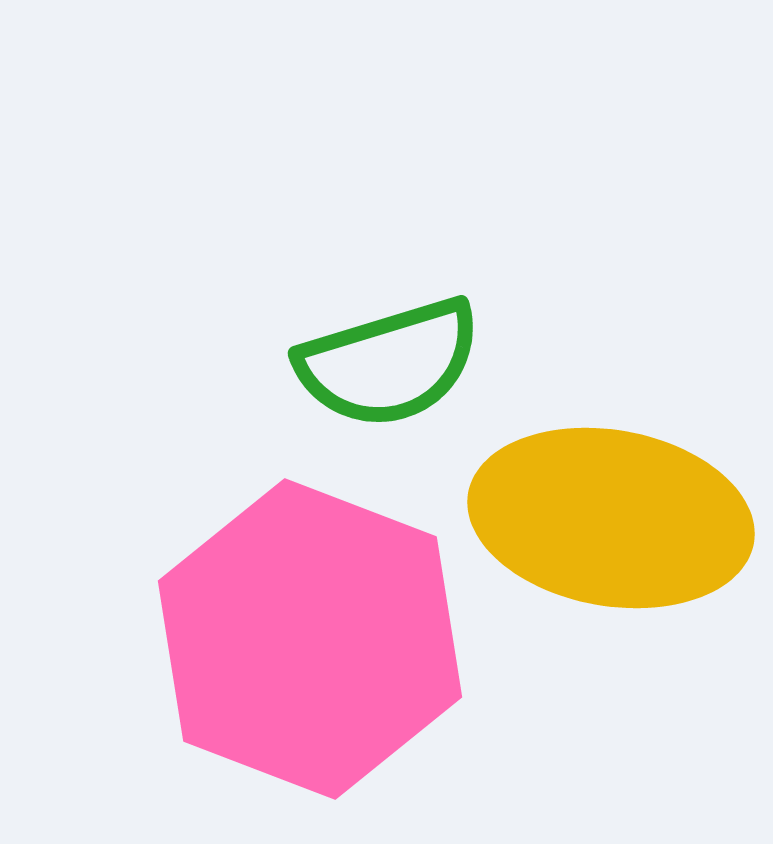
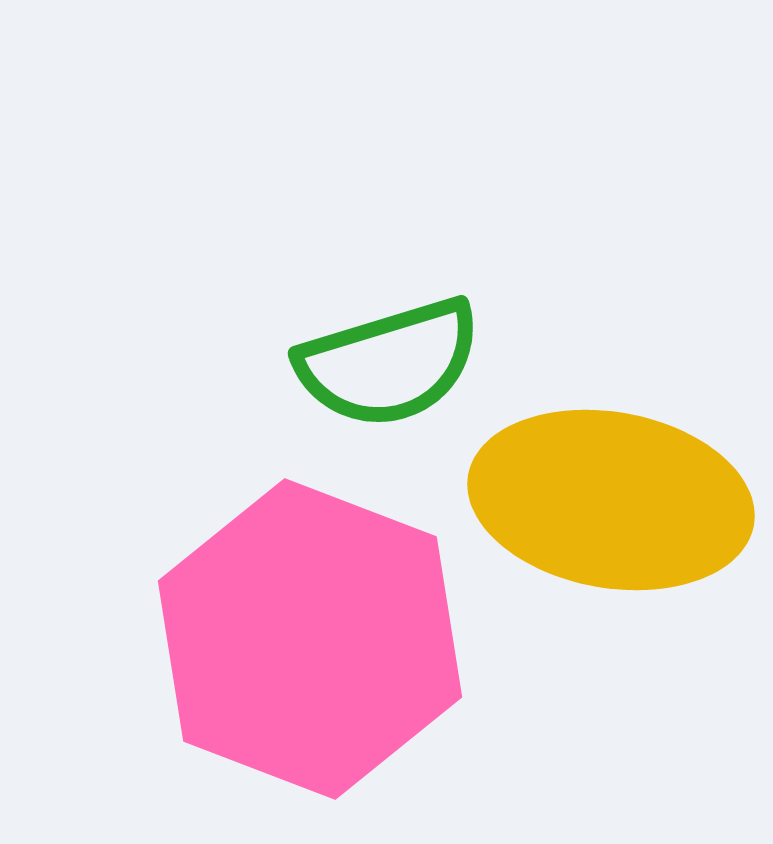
yellow ellipse: moved 18 px up
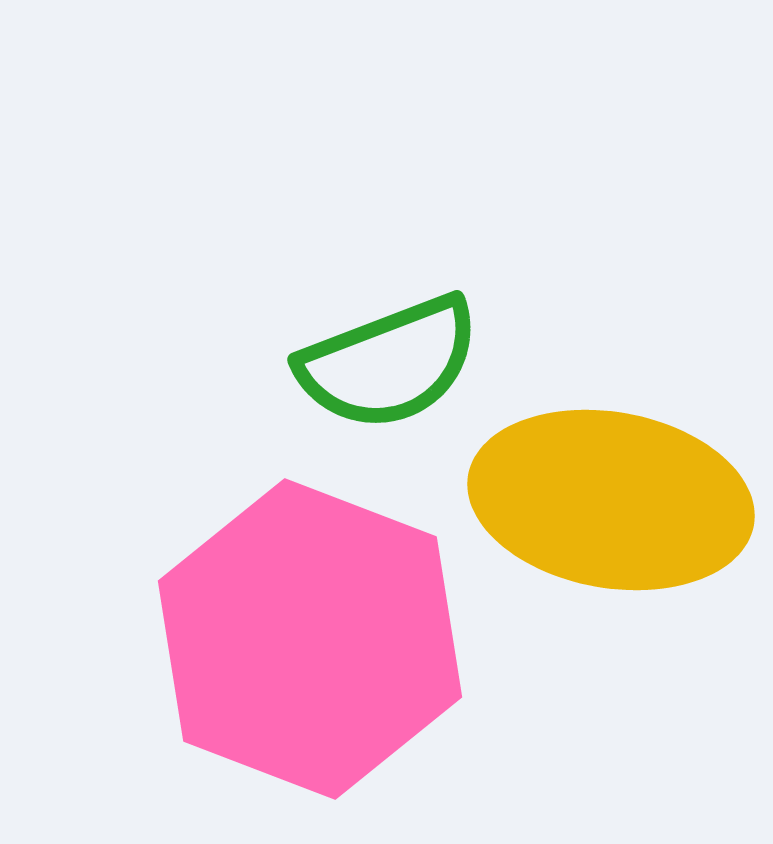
green semicircle: rotated 4 degrees counterclockwise
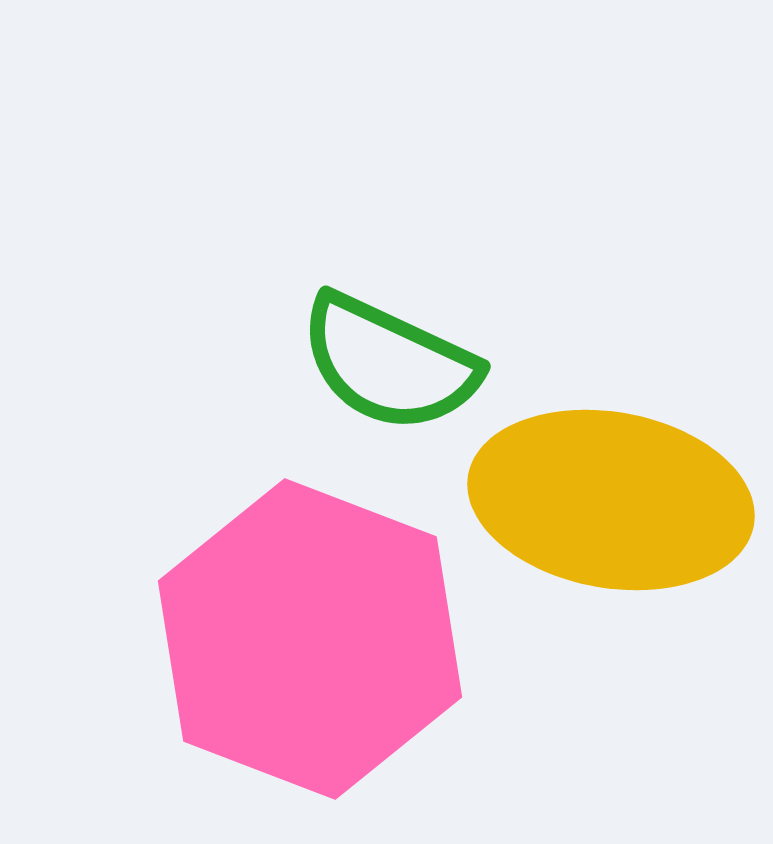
green semicircle: rotated 46 degrees clockwise
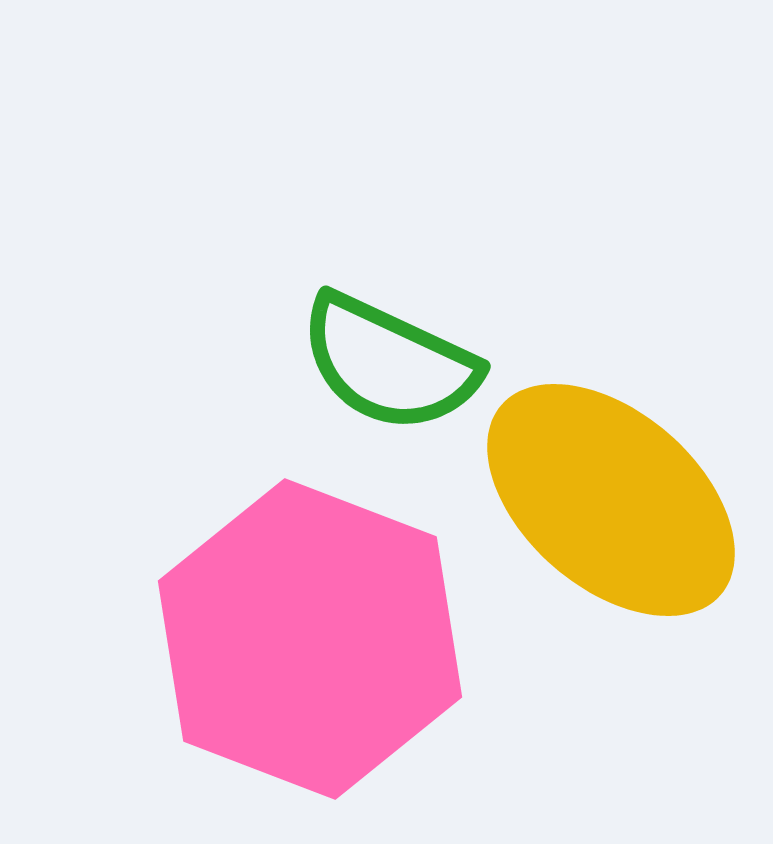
yellow ellipse: rotated 31 degrees clockwise
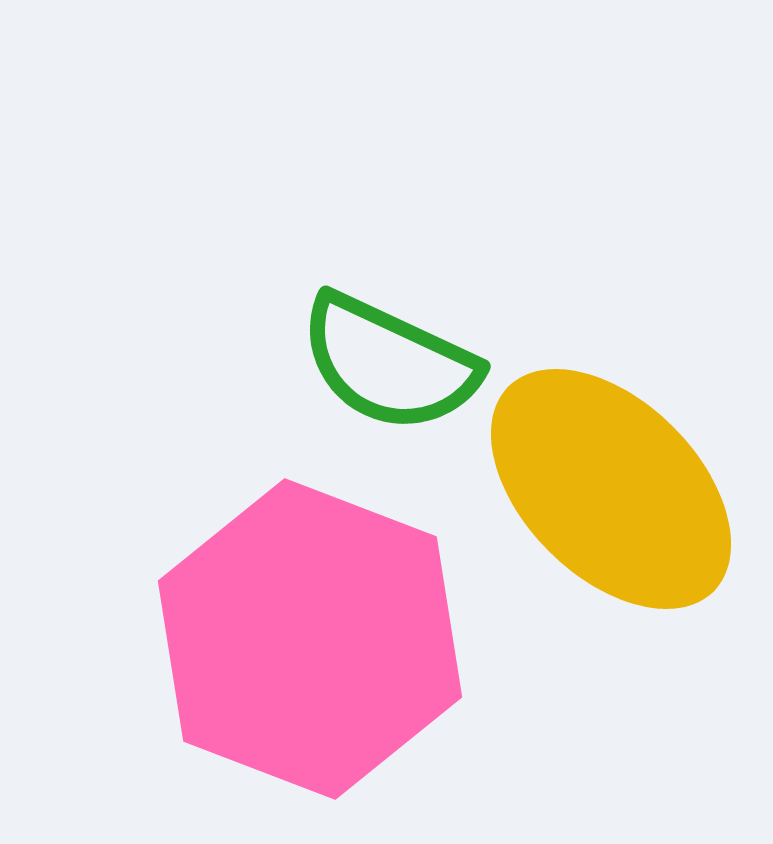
yellow ellipse: moved 11 px up; rotated 4 degrees clockwise
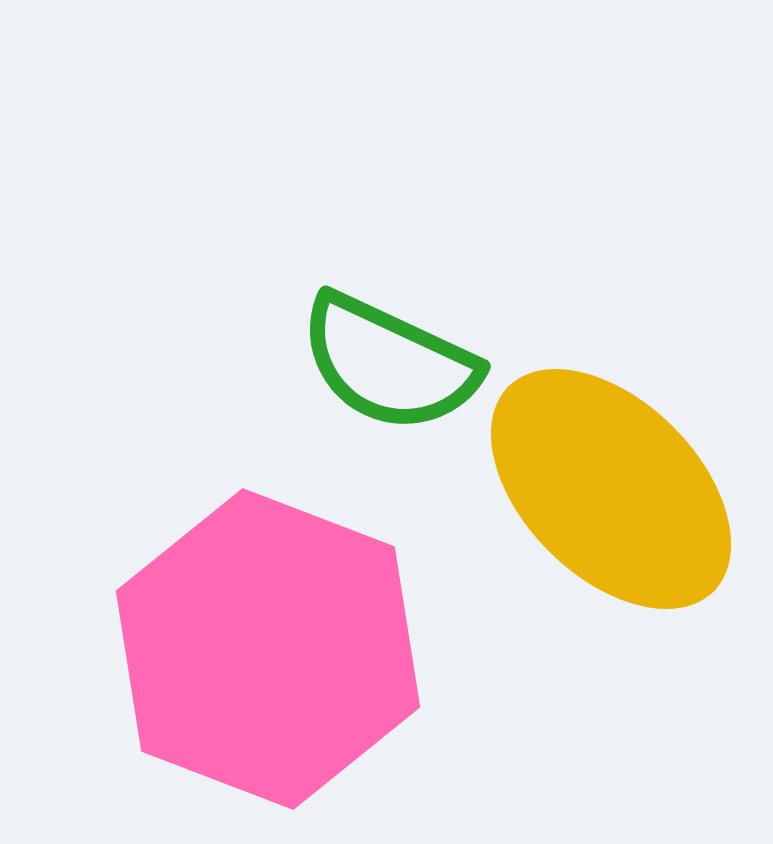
pink hexagon: moved 42 px left, 10 px down
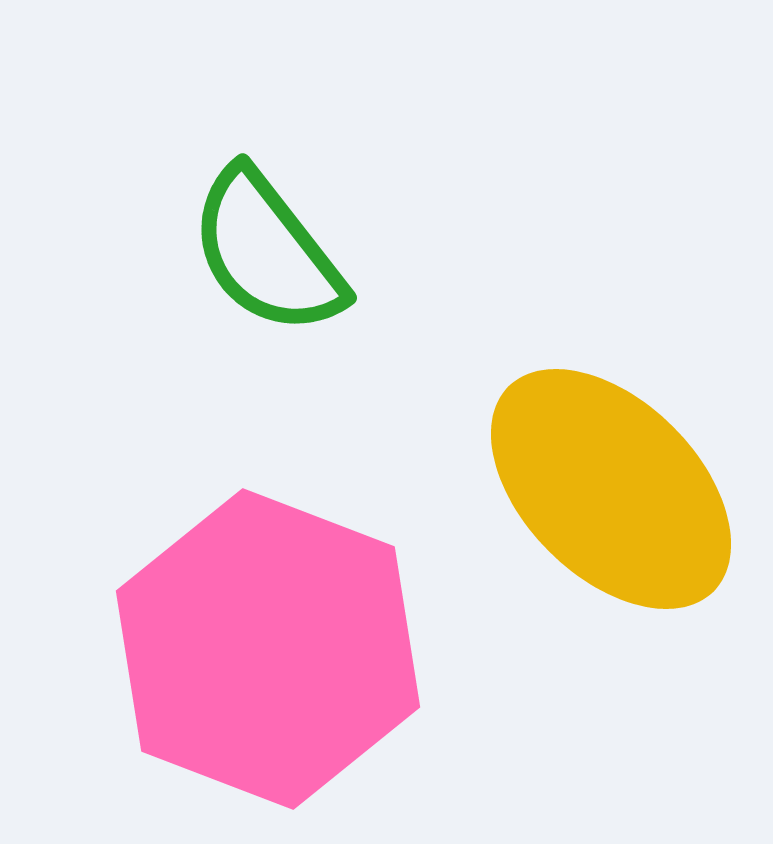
green semicircle: moved 122 px left, 111 px up; rotated 27 degrees clockwise
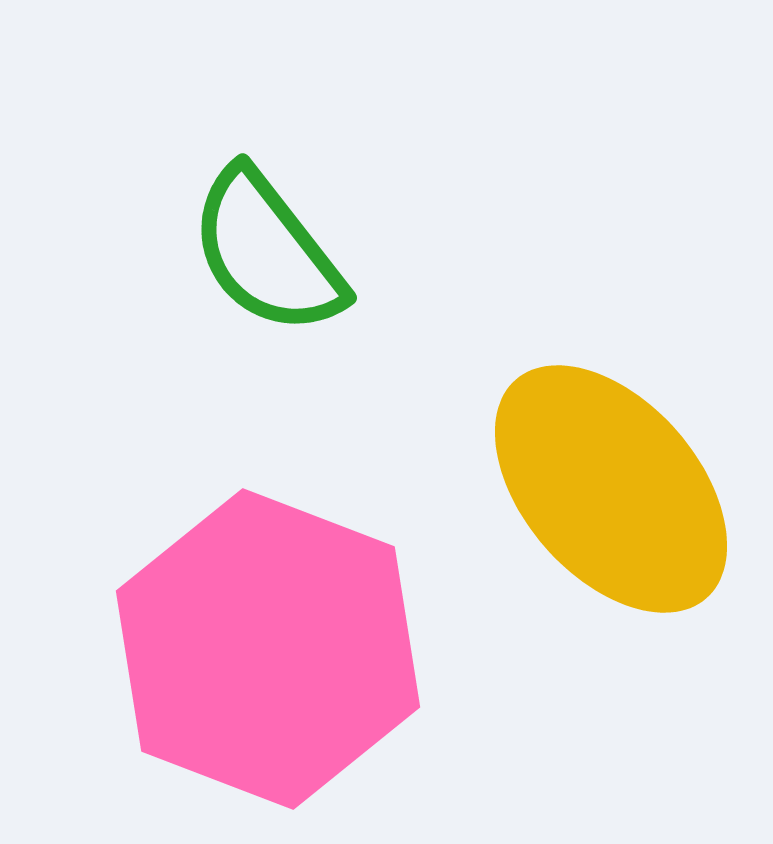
yellow ellipse: rotated 4 degrees clockwise
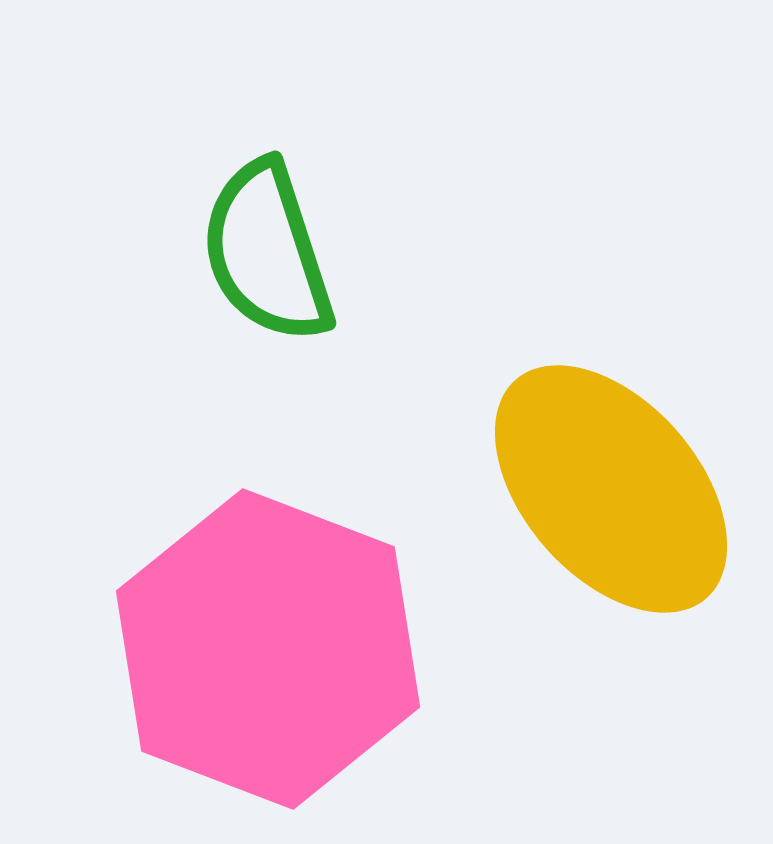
green semicircle: rotated 20 degrees clockwise
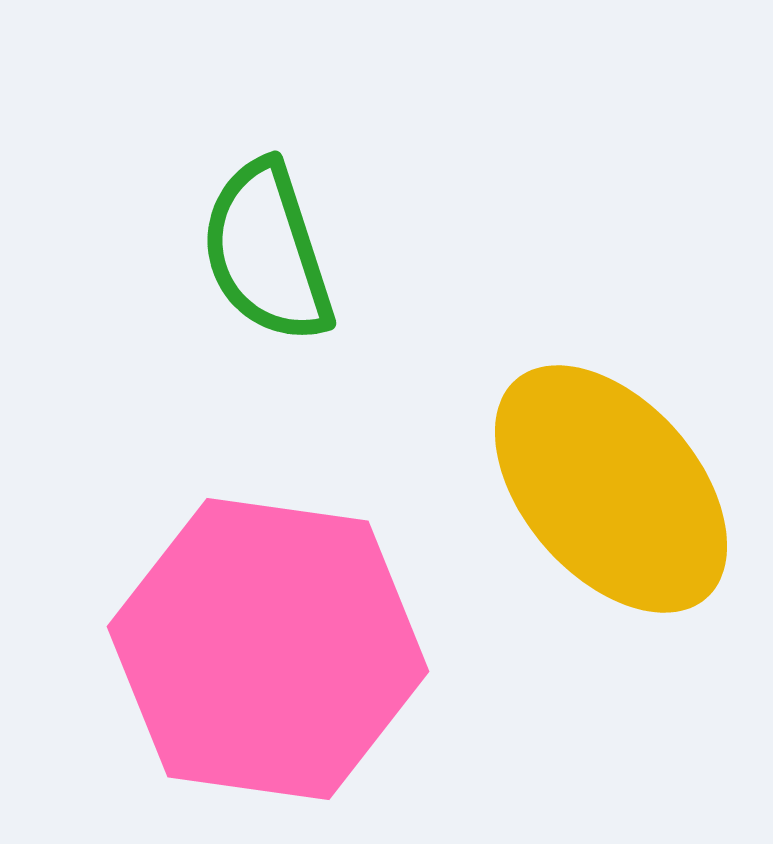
pink hexagon: rotated 13 degrees counterclockwise
